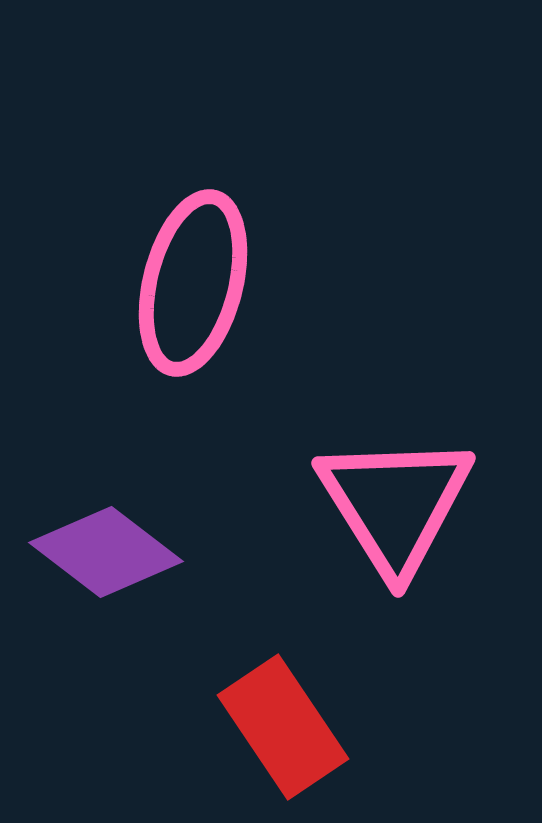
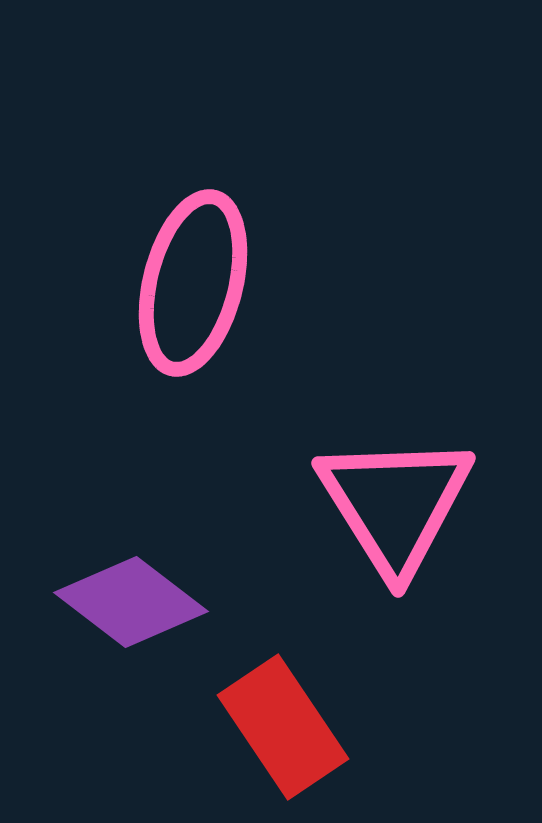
purple diamond: moved 25 px right, 50 px down
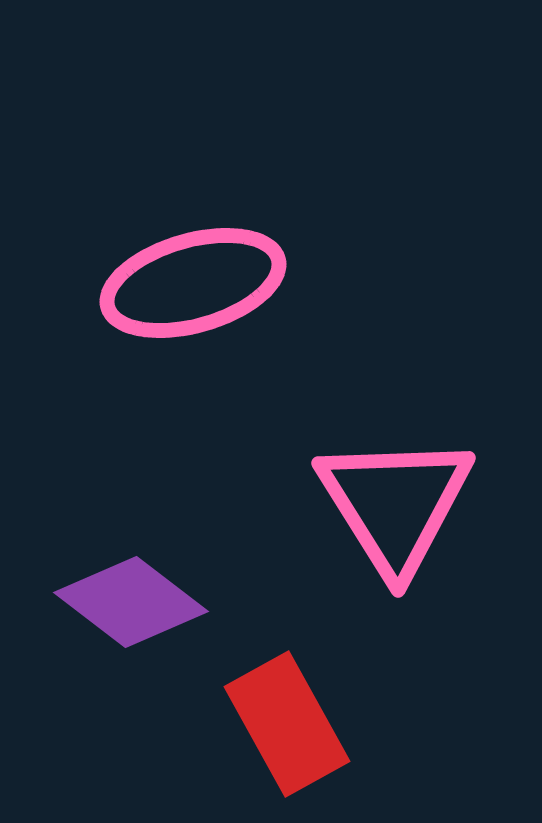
pink ellipse: rotated 60 degrees clockwise
red rectangle: moved 4 px right, 3 px up; rotated 5 degrees clockwise
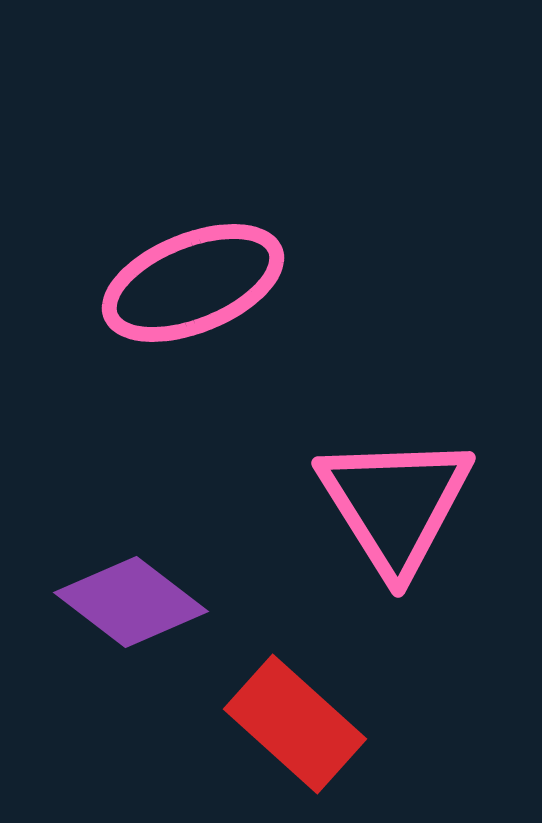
pink ellipse: rotated 6 degrees counterclockwise
red rectangle: moved 8 px right; rotated 19 degrees counterclockwise
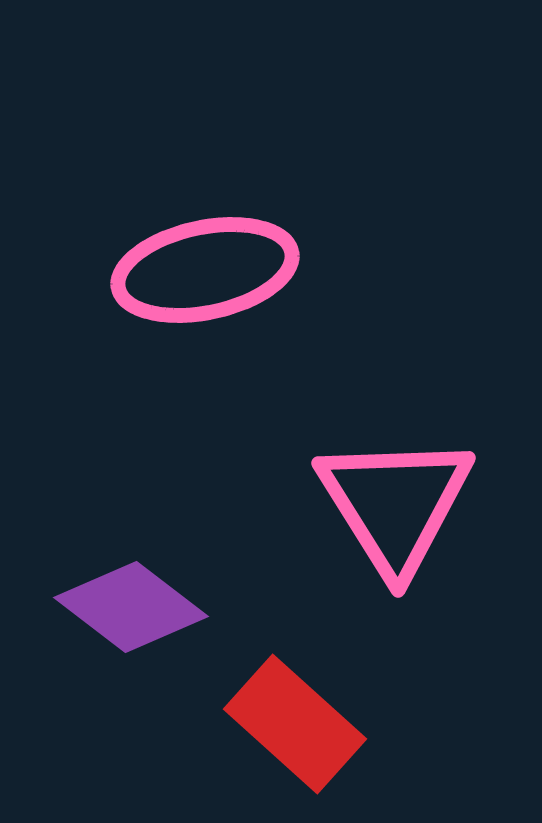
pink ellipse: moved 12 px right, 13 px up; rotated 10 degrees clockwise
purple diamond: moved 5 px down
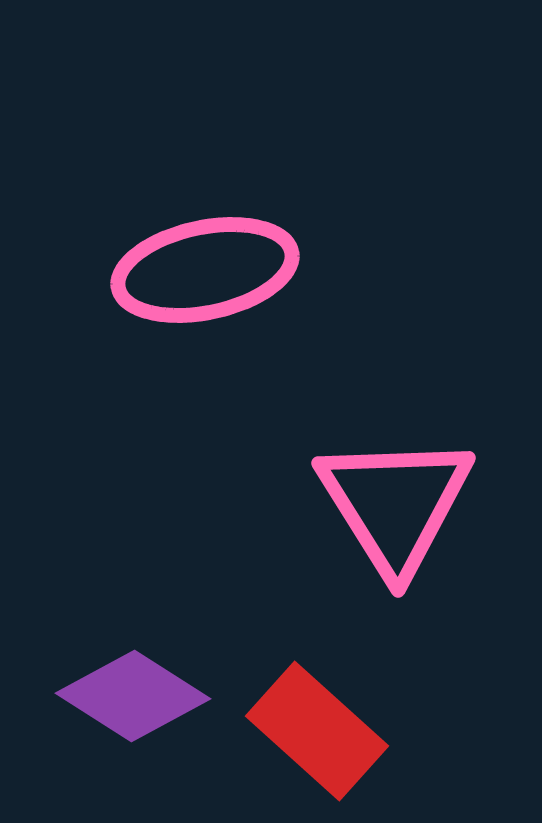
purple diamond: moved 2 px right, 89 px down; rotated 5 degrees counterclockwise
red rectangle: moved 22 px right, 7 px down
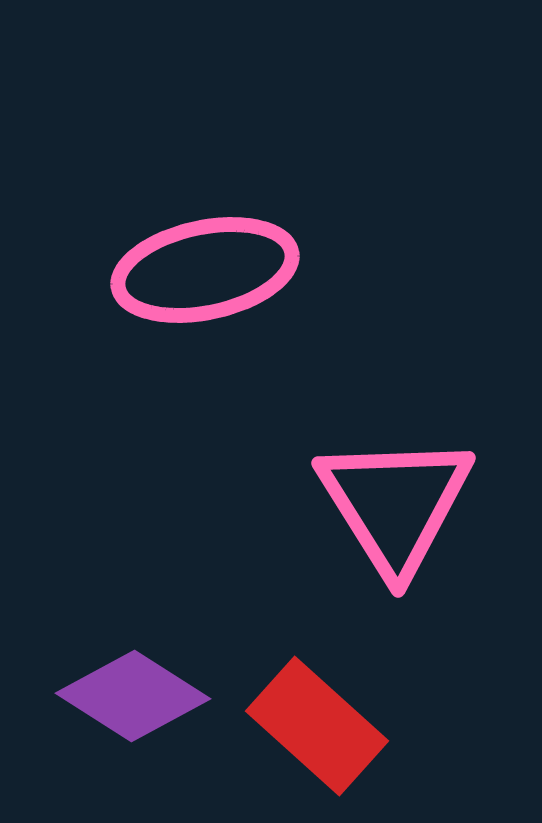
red rectangle: moved 5 px up
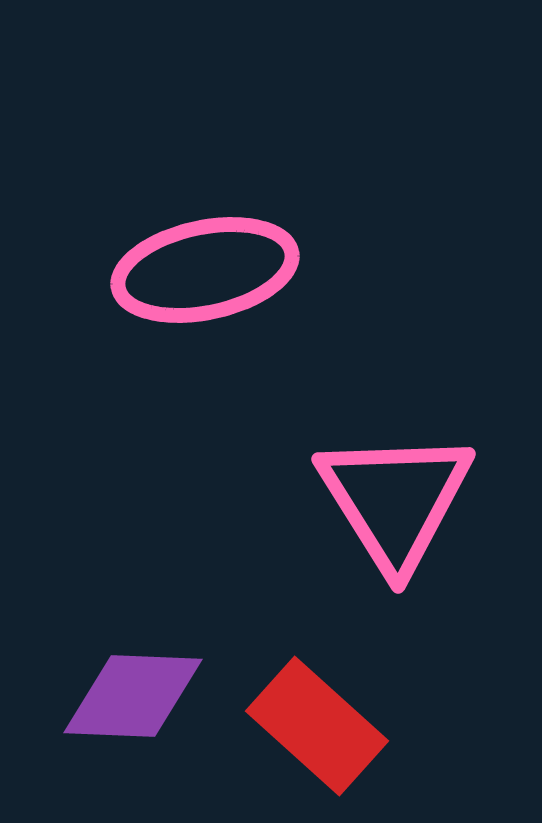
pink triangle: moved 4 px up
purple diamond: rotated 30 degrees counterclockwise
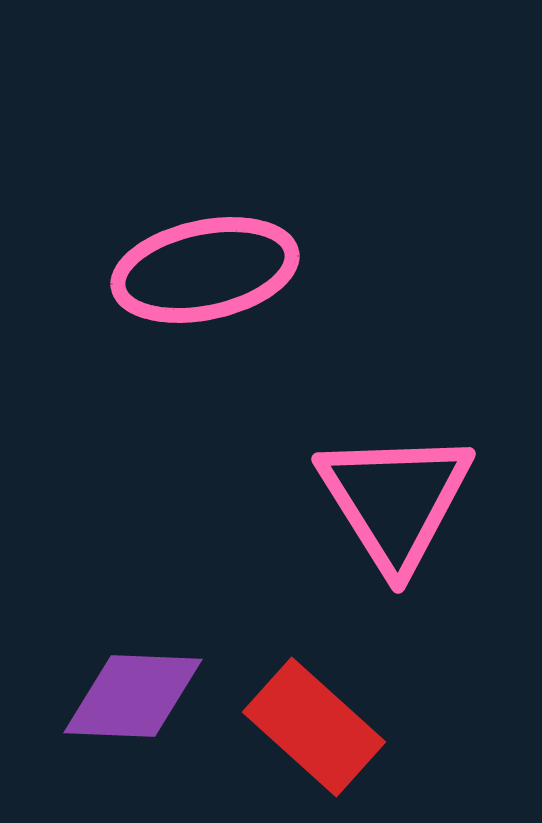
red rectangle: moved 3 px left, 1 px down
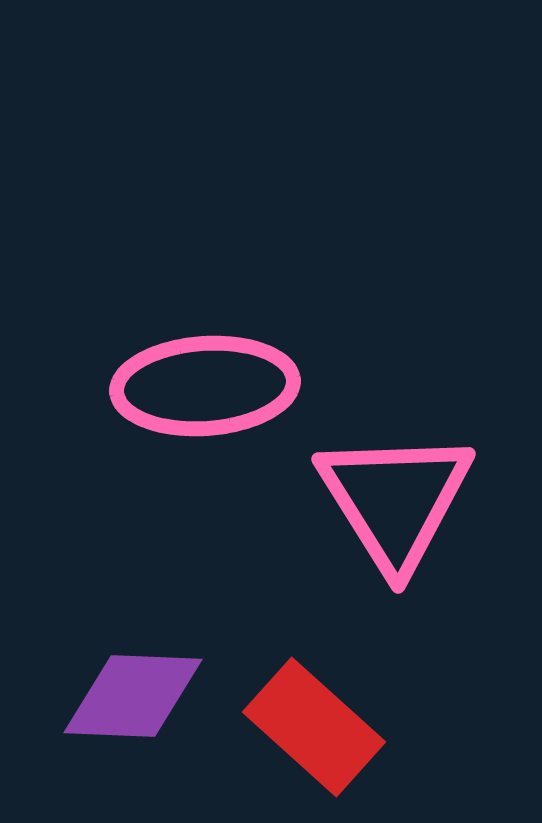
pink ellipse: moved 116 px down; rotated 8 degrees clockwise
